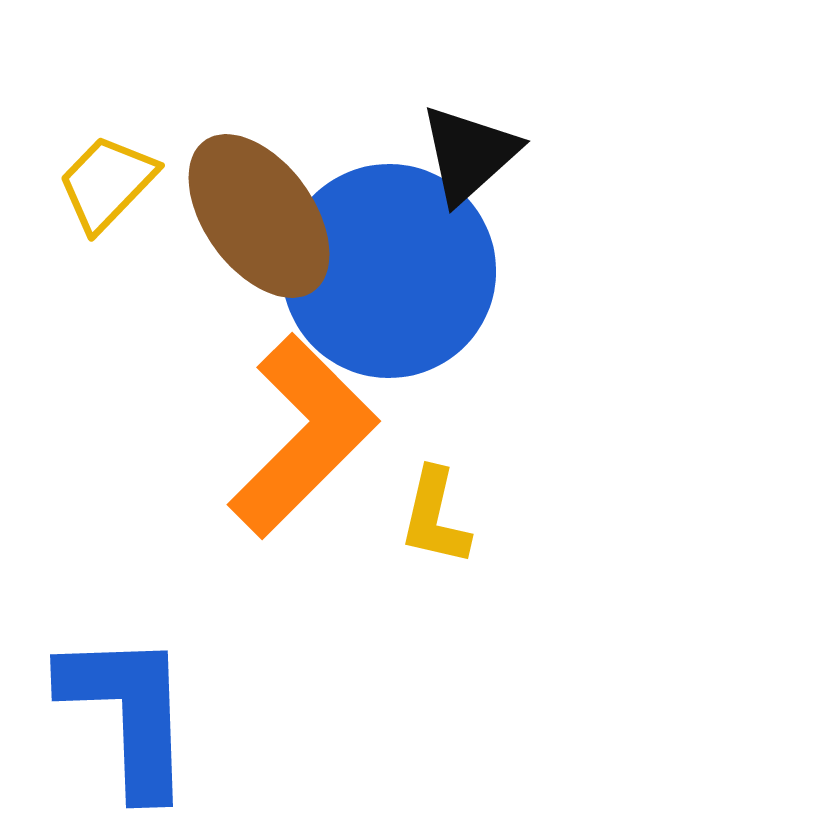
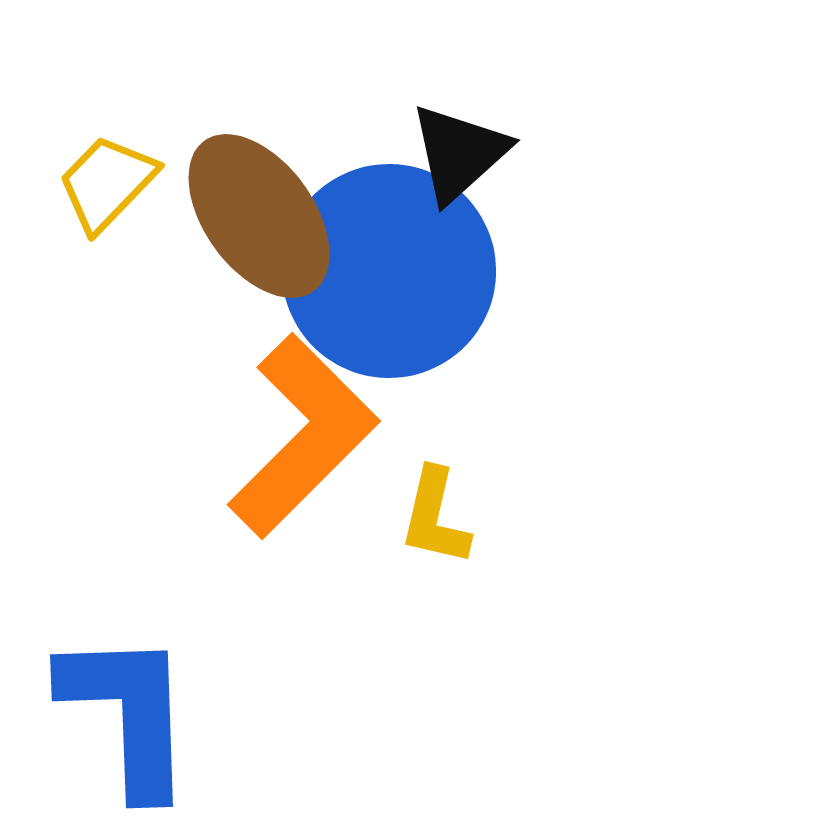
black triangle: moved 10 px left, 1 px up
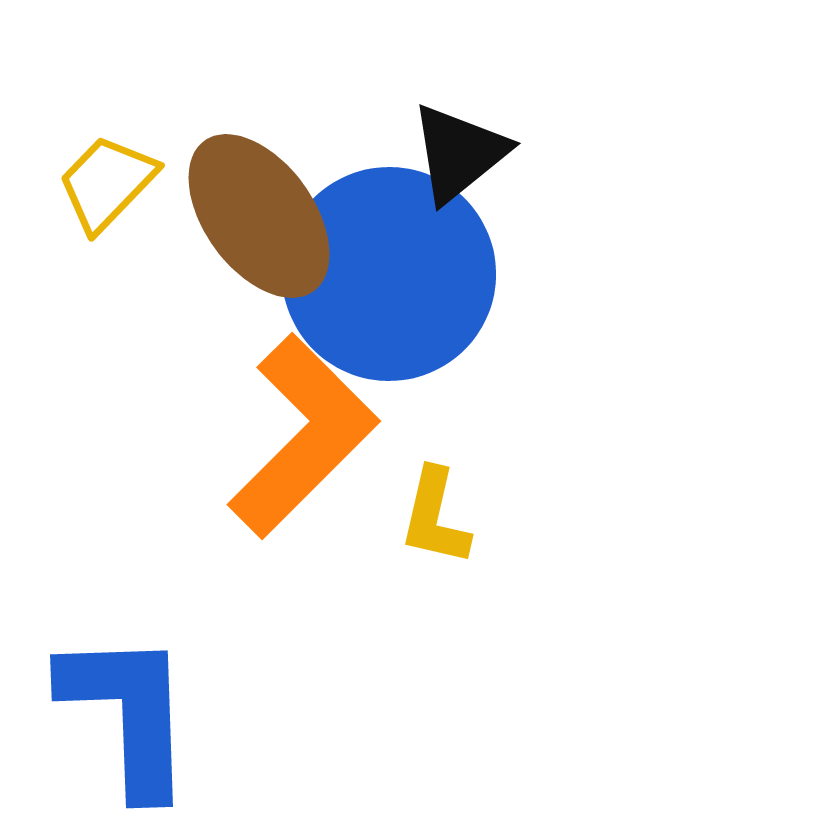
black triangle: rotated 3 degrees clockwise
blue circle: moved 3 px down
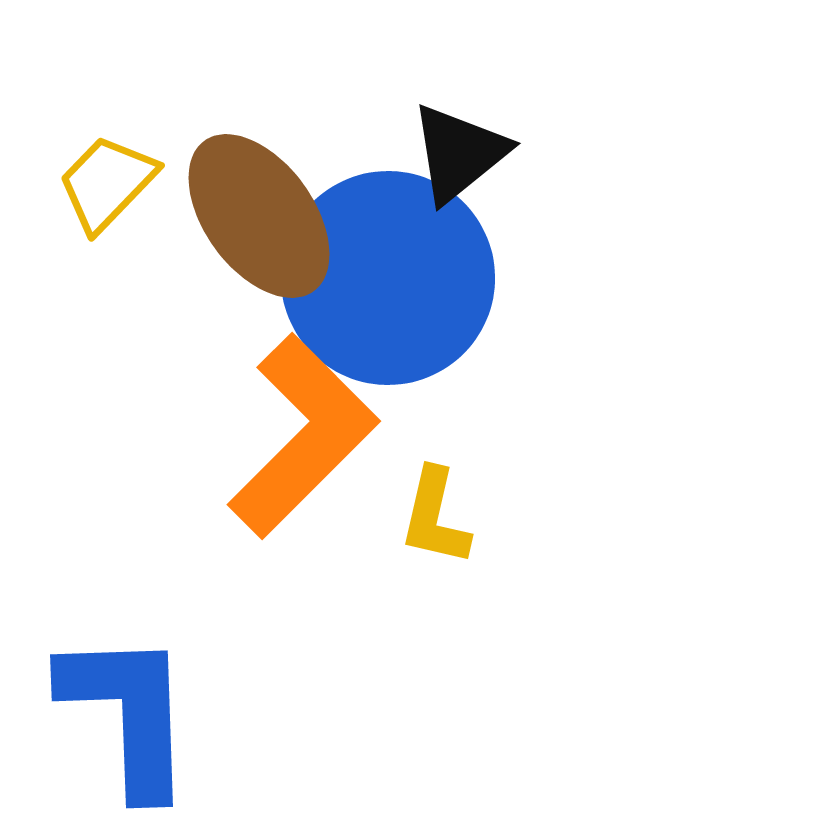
blue circle: moved 1 px left, 4 px down
